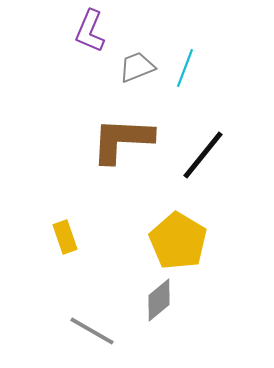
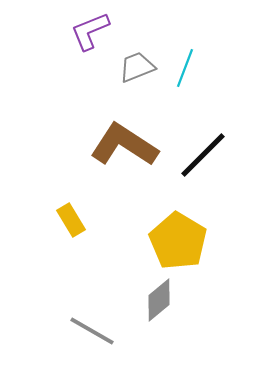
purple L-shape: rotated 45 degrees clockwise
brown L-shape: moved 2 px right, 5 px down; rotated 30 degrees clockwise
black line: rotated 6 degrees clockwise
yellow rectangle: moved 6 px right, 17 px up; rotated 12 degrees counterclockwise
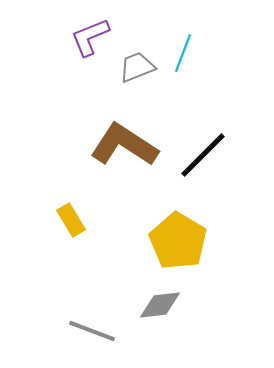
purple L-shape: moved 6 px down
cyan line: moved 2 px left, 15 px up
gray diamond: moved 1 px right, 5 px down; rotated 33 degrees clockwise
gray line: rotated 9 degrees counterclockwise
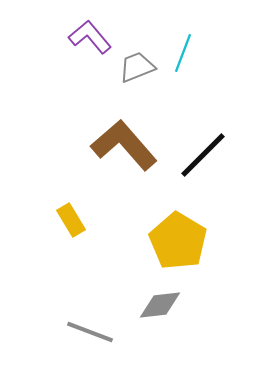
purple L-shape: rotated 72 degrees clockwise
brown L-shape: rotated 16 degrees clockwise
gray line: moved 2 px left, 1 px down
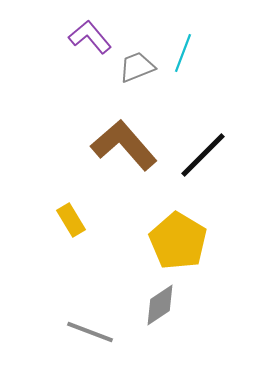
gray diamond: rotated 27 degrees counterclockwise
